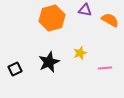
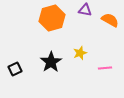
black star: moved 2 px right; rotated 10 degrees counterclockwise
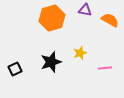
black star: rotated 15 degrees clockwise
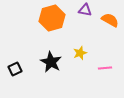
black star: rotated 25 degrees counterclockwise
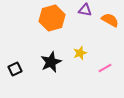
black star: rotated 20 degrees clockwise
pink line: rotated 24 degrees counterclockwise
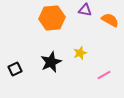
orange hexagon: rotated 10 degrees clockwise
pink line: moved 1 px left, 7 px down
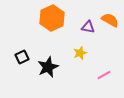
purple triangle: moved 3 px right, 17 px down
orange hexagon: rotated 20 degrees counterclockwise
black star: moved 3 px left, 5 px down
black square: moved 7 px right, 12 px up
